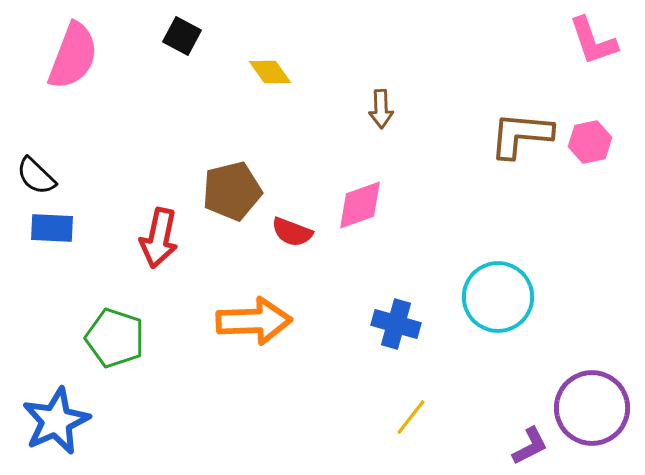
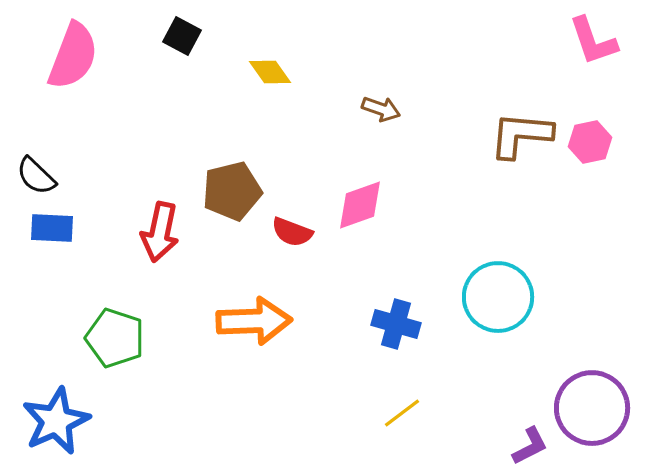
brown arrow: rotated 69 degrees counterclockwise
red arrow: moved 1 px right, 6 px up
yellow line: moved 9 px left, 4 px up; rotated 15 degrees clockwise
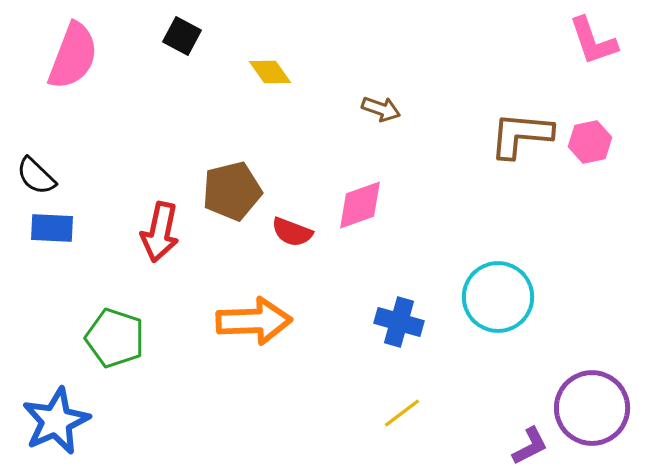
blue cross: moved 3 px right, 2 px up
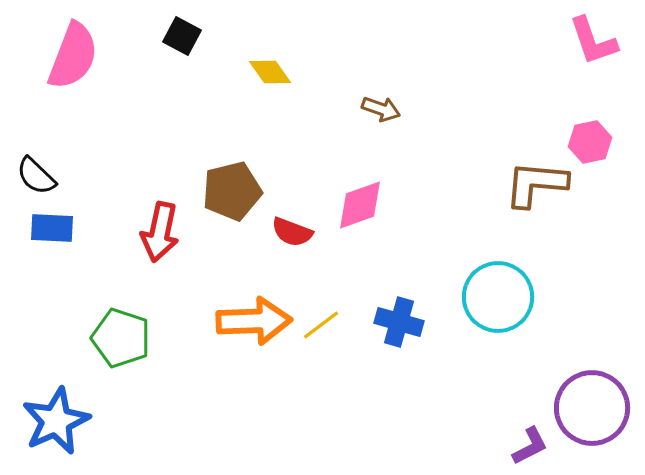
brown L-shape: moved 15 px right, 49 px down
green pentagon: moved 6 px right
yellow line: moved 81 px left, 88 px up
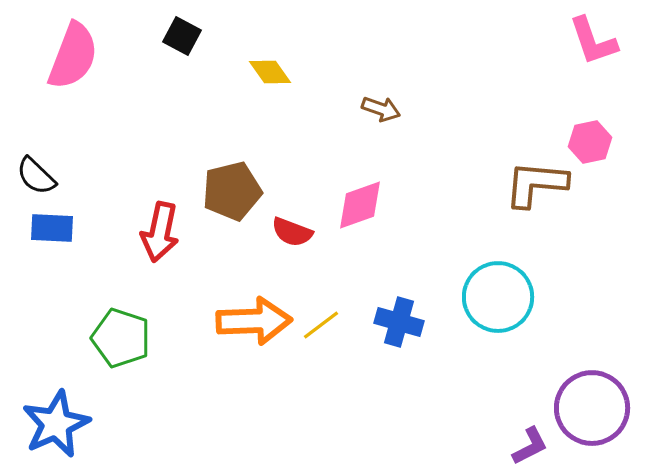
blue star: moved 3 px down
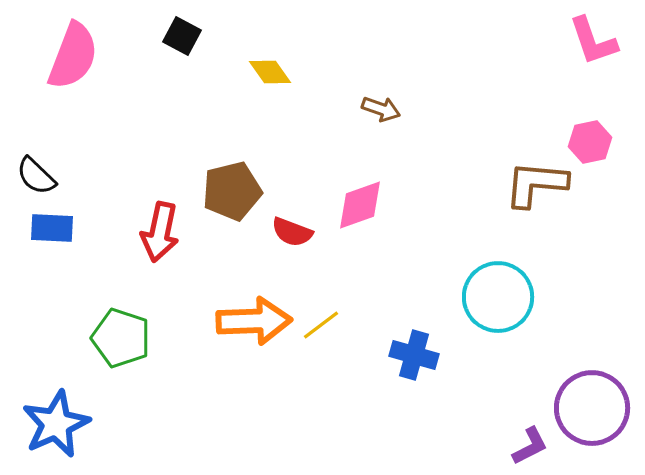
blue cross: moved 15 px right, 33 px down
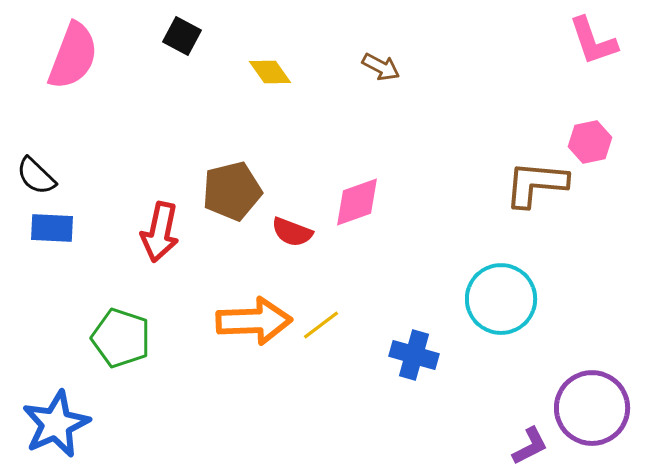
brown arrow: moved 42 px up; rotated 9 degrees clockwise
pink diamond: moved 3 px left, 3 px up
cyan circle: moved 3 px right, 2 px down
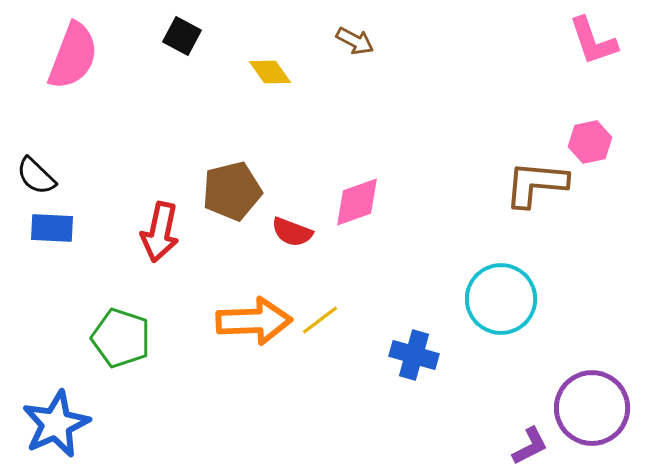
brown arrow: moved 26 px left, 26 px up
yellow line: moved 1 px left, 5 px up
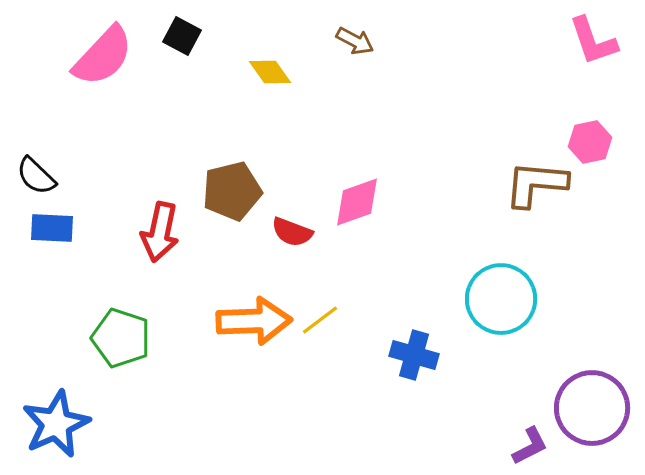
pink semicircle: moved 30 px right; rotated 22 degrees clockwise
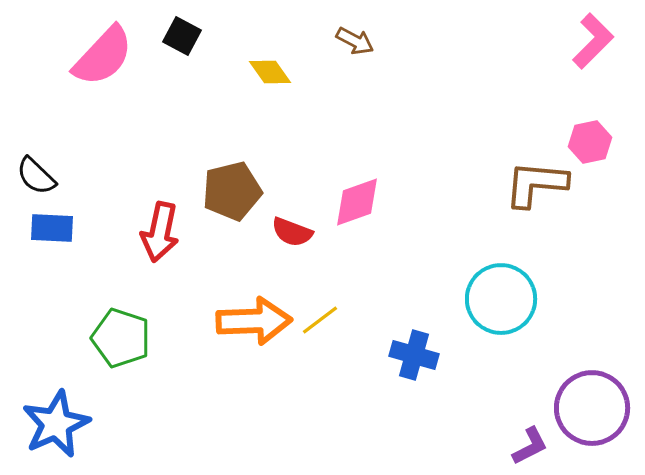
pink L-shape: rotated 116 degrees counterclockwise
